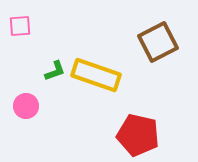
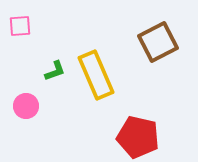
yellow rectangle: rotated 48 degrees clockwise
red pentagon: moved 2 px down
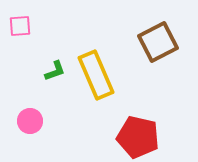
pink circle: moved 4 px right, 15 px down
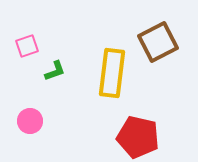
pink square: moved 7 px right, 20 px down; rotated 15 degrees counterclockwise
yellow rectangle: moved 16 px right, 2 px up; rotated 30 degrees clockwise
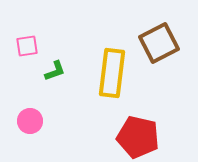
brown square: moved 1 px right, 1 px down
pink square: rotated 10 degrees clockwise
